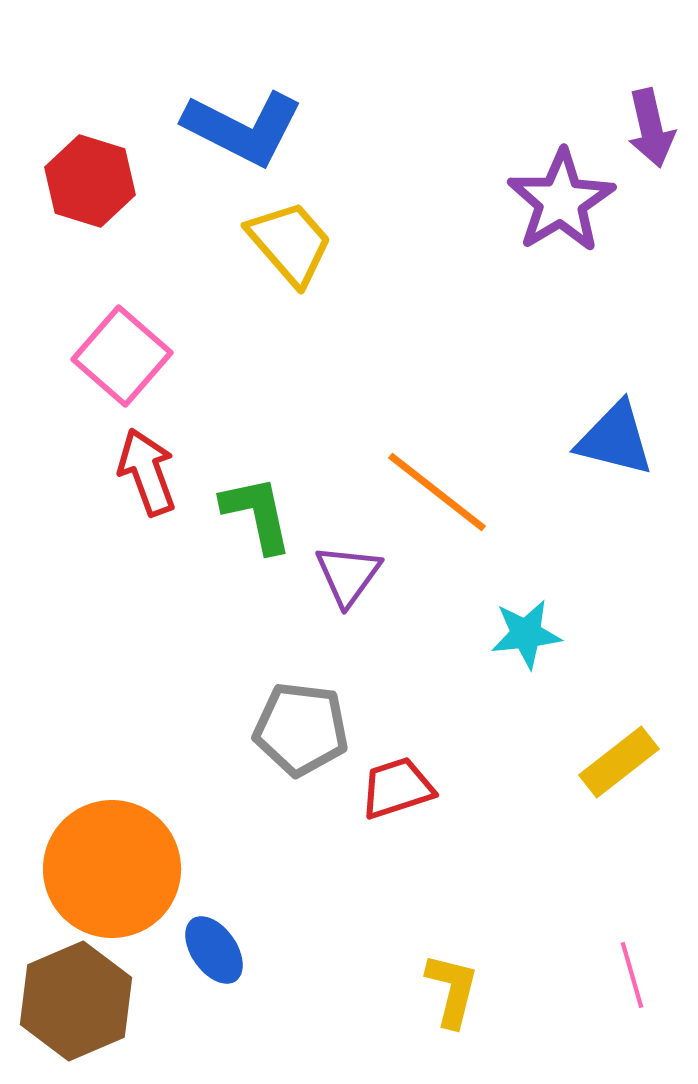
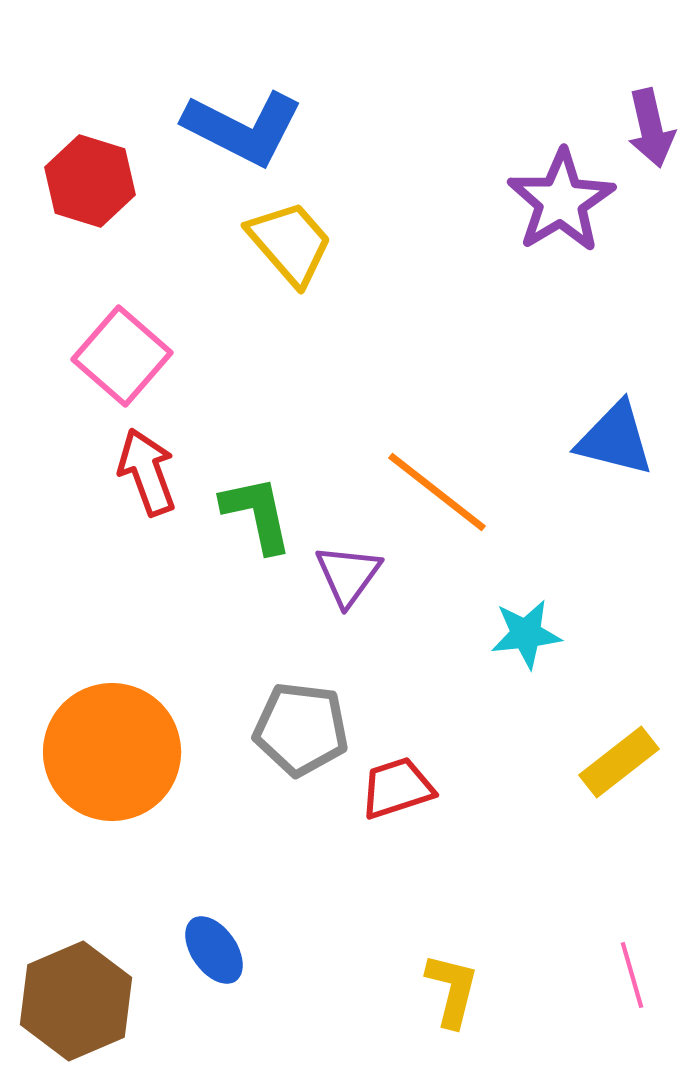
orange circle: moved 117 px up
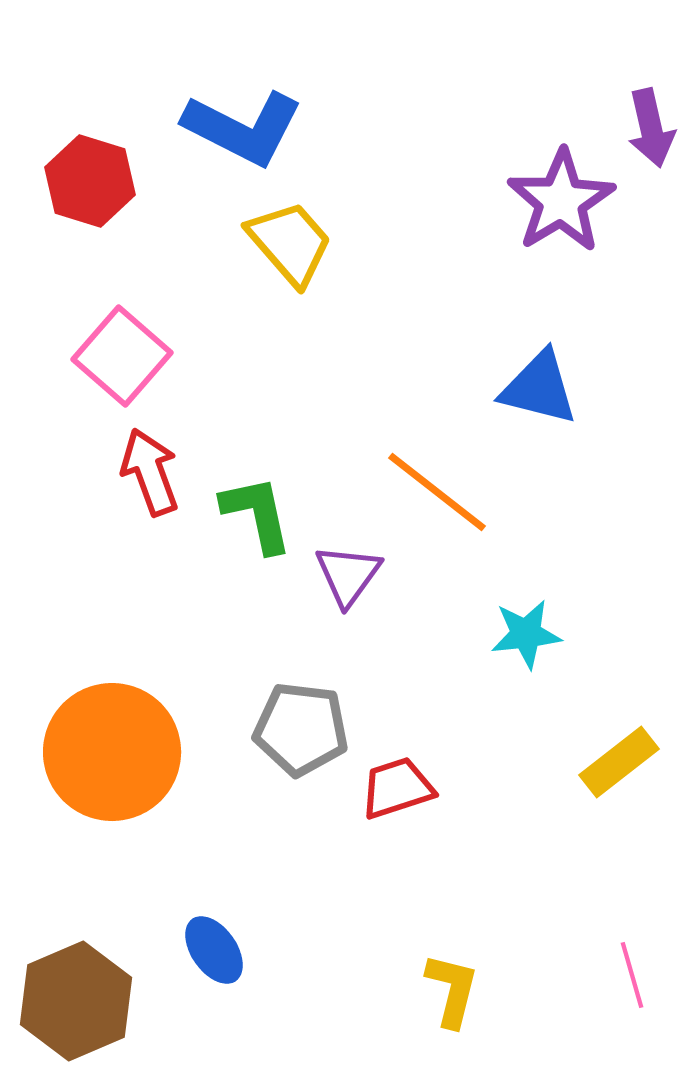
blue triangle: moved 76 px left, 51 px up
red arrow: moved 3 px right
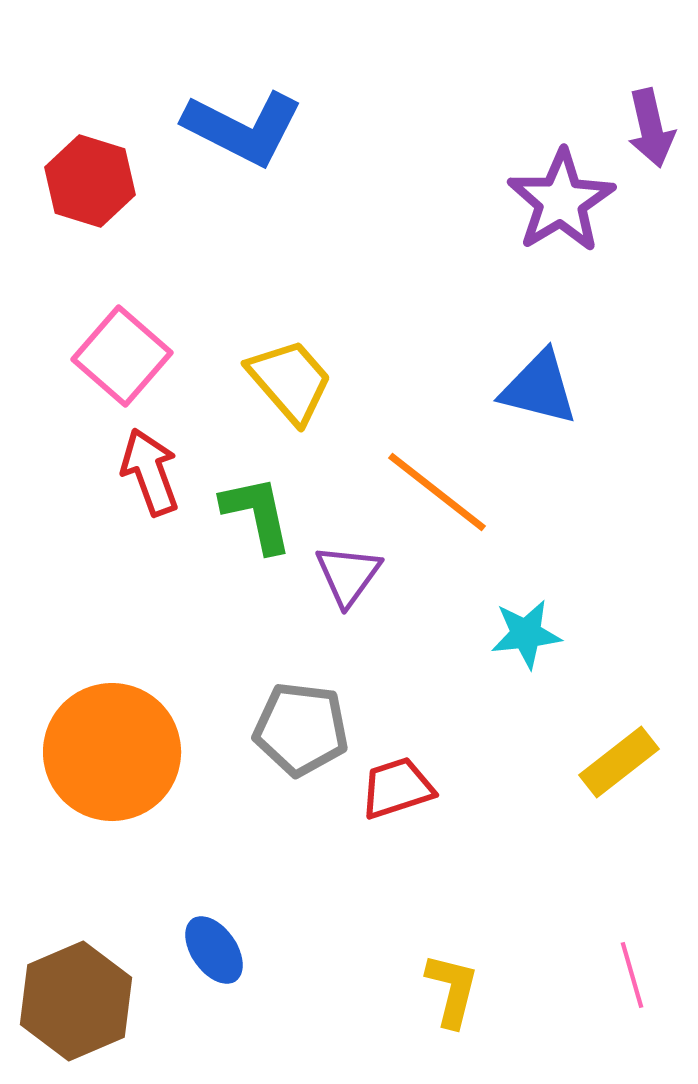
yellow trapezoid: moved 138 px down
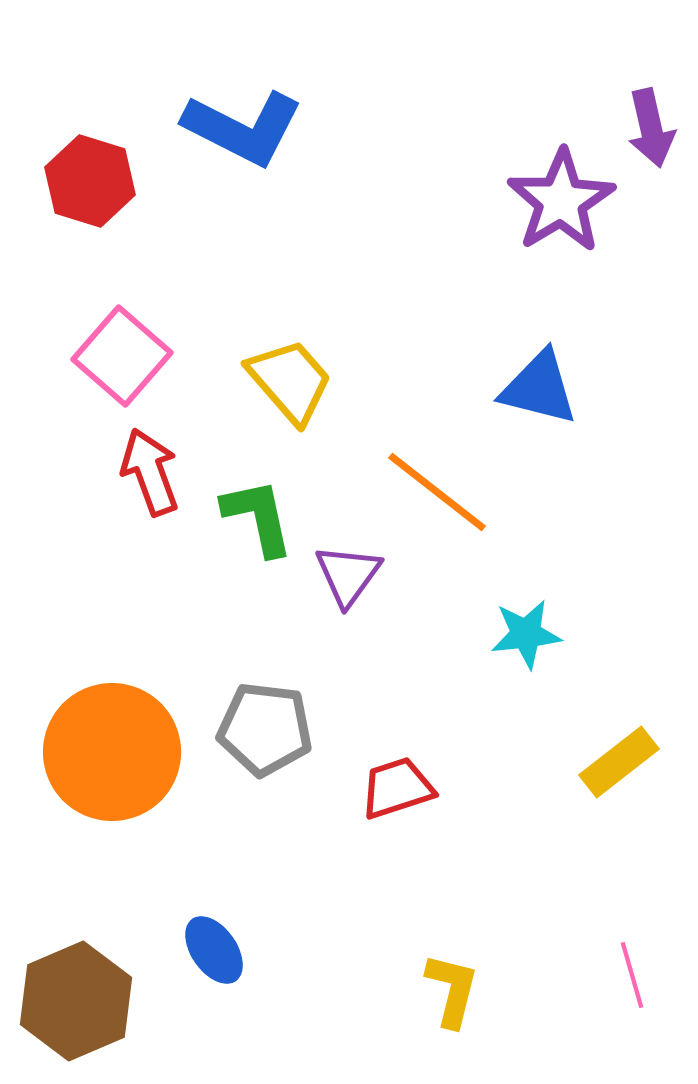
green L-shape: moved 1 px right, 3 px down
gray pentagon: moved 36 px left
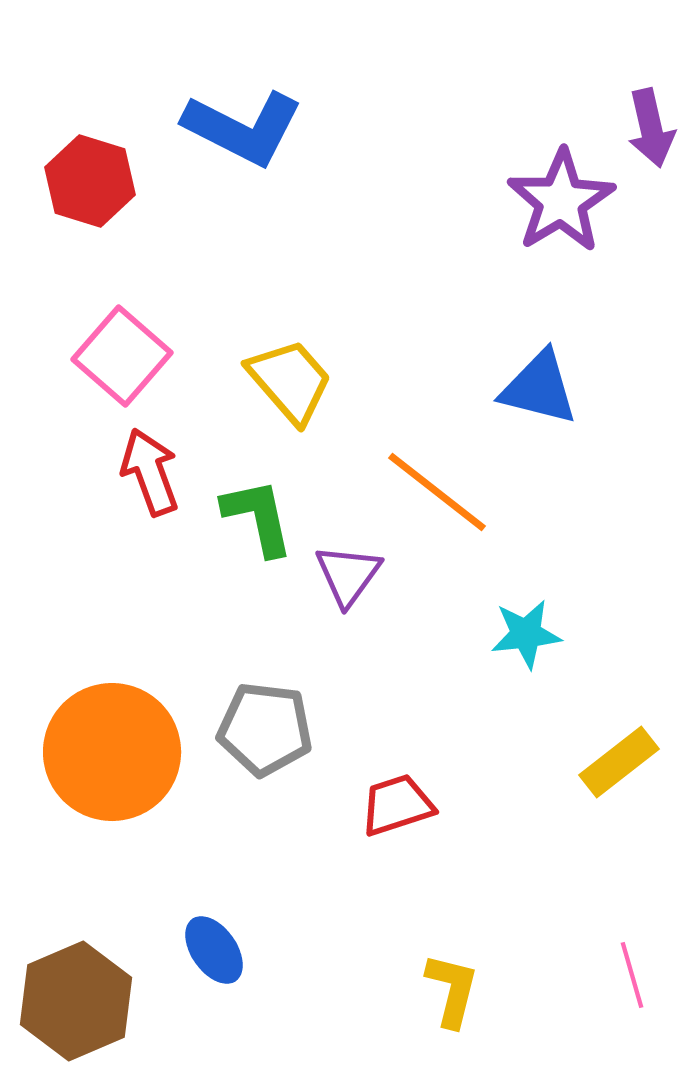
red trapezoid: moved 17 px down
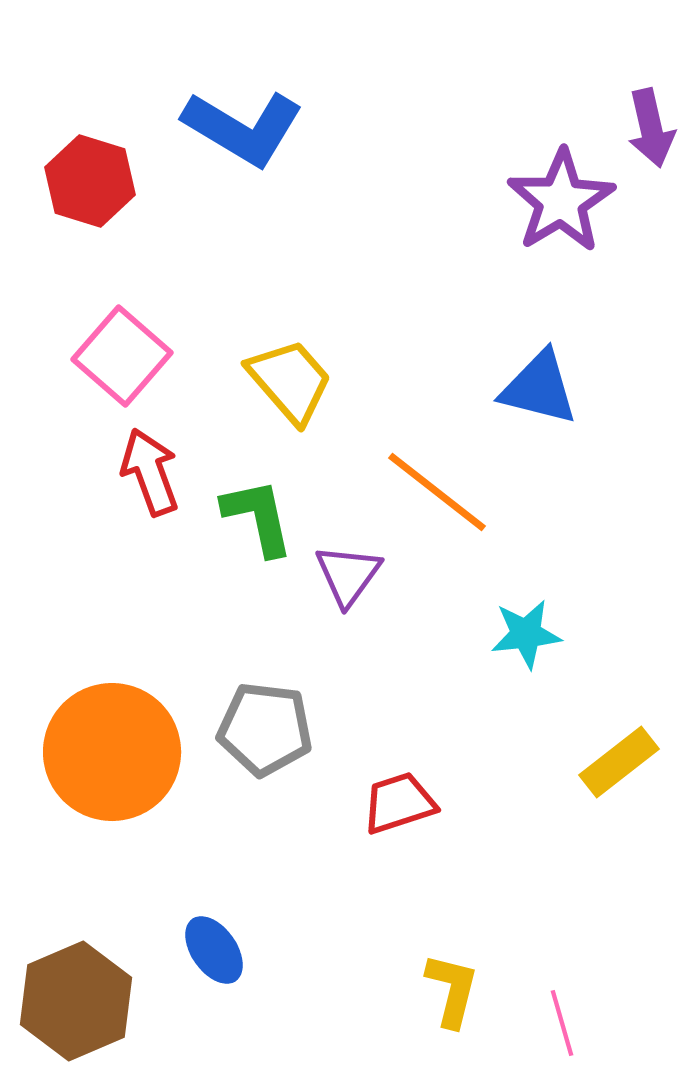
blue L-shape: rotated 4 degrees clockwise
red trapezoid: moved 2 px right, 2 px up
pink line: moved 70 px left, 48 px down
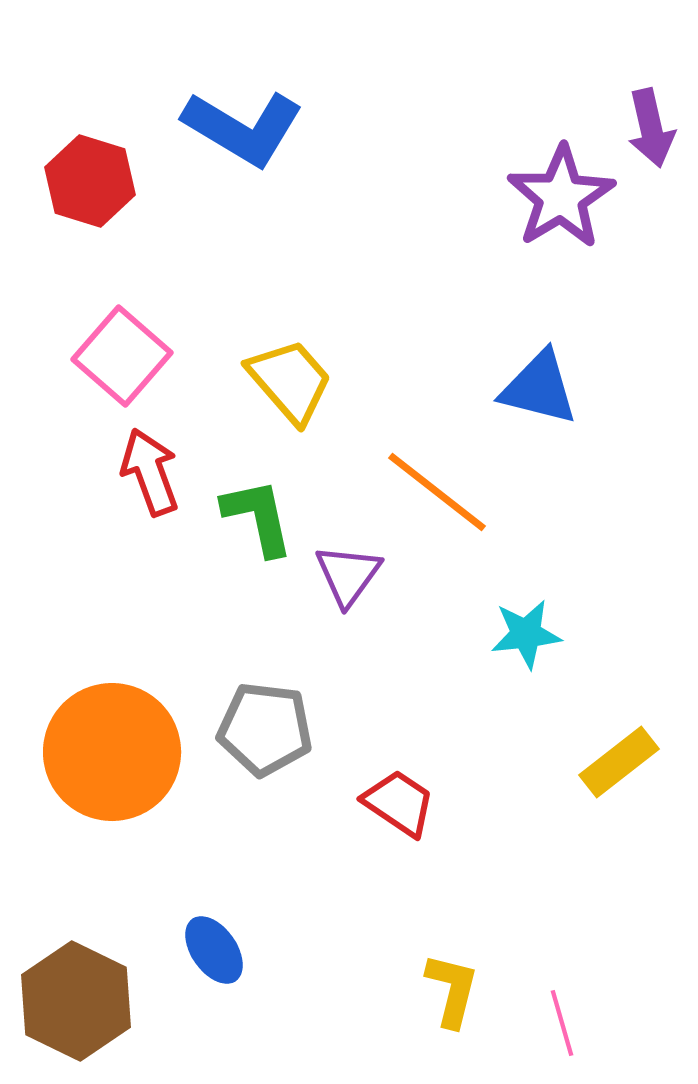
purple star: moved 4 px up
red trapezoid: rotated 52 degrees clockwise
brown hexagon: rotated 11 degrees counterclockwise
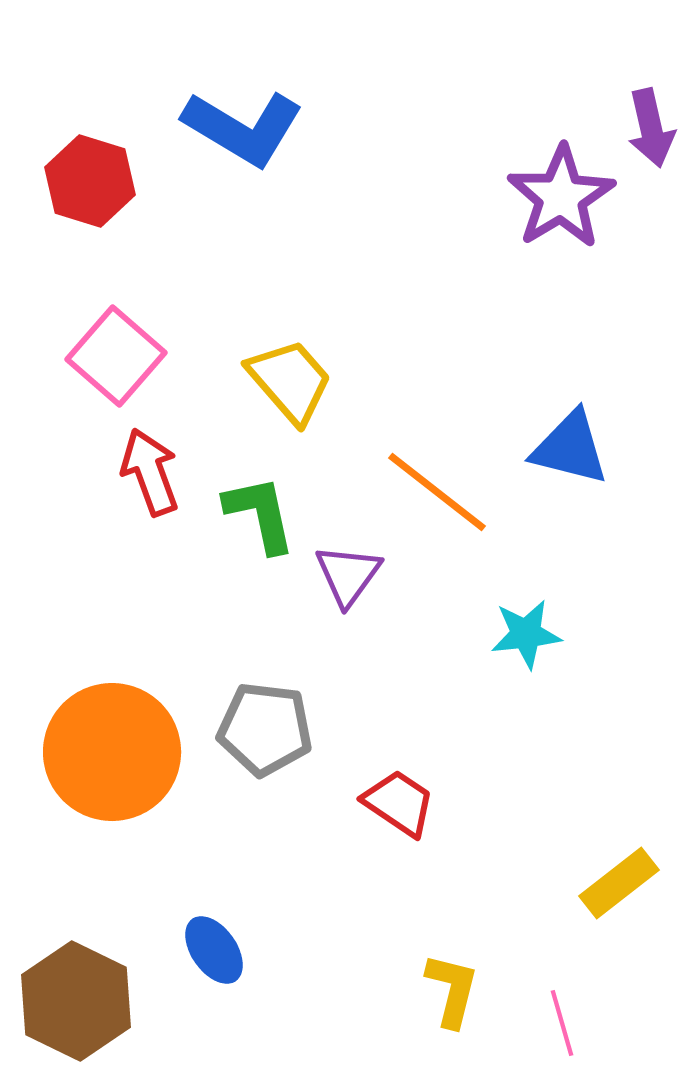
pink square: moved 6 px left
blue triangle: moved 31 px right, 60 px down
green L-shape: moved 2 px right, 3 px up
yellow rectangle: moved 121 px down
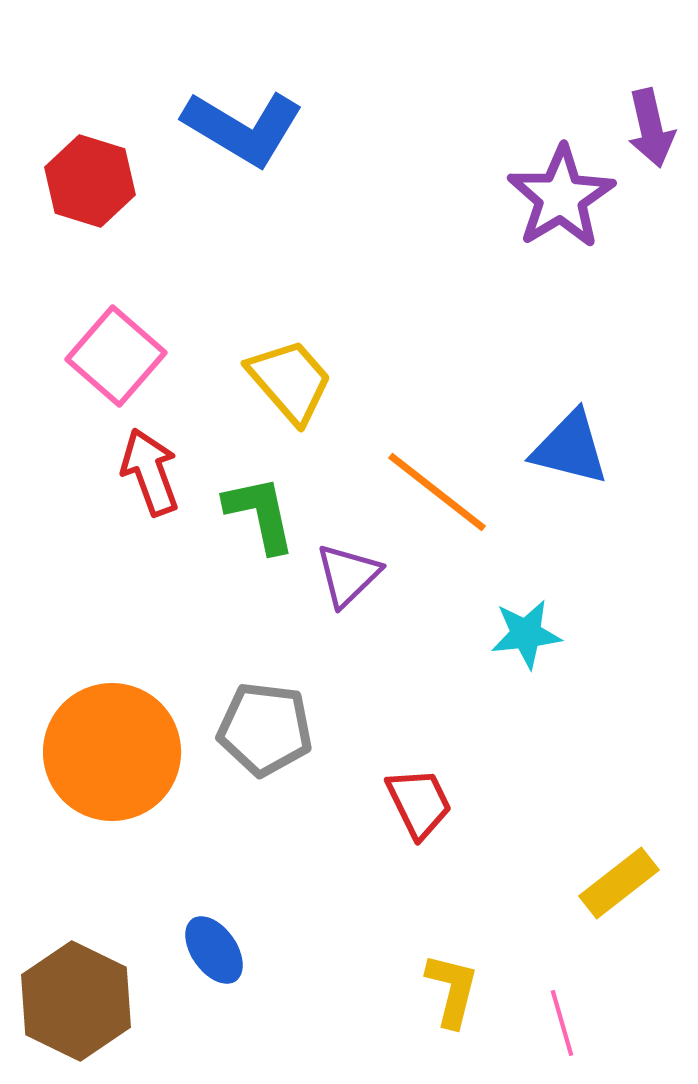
purple triangle: rotated 10 degrees clockwise
red trapezoid: moved 20 px right; rotated 30 degrees clockwise
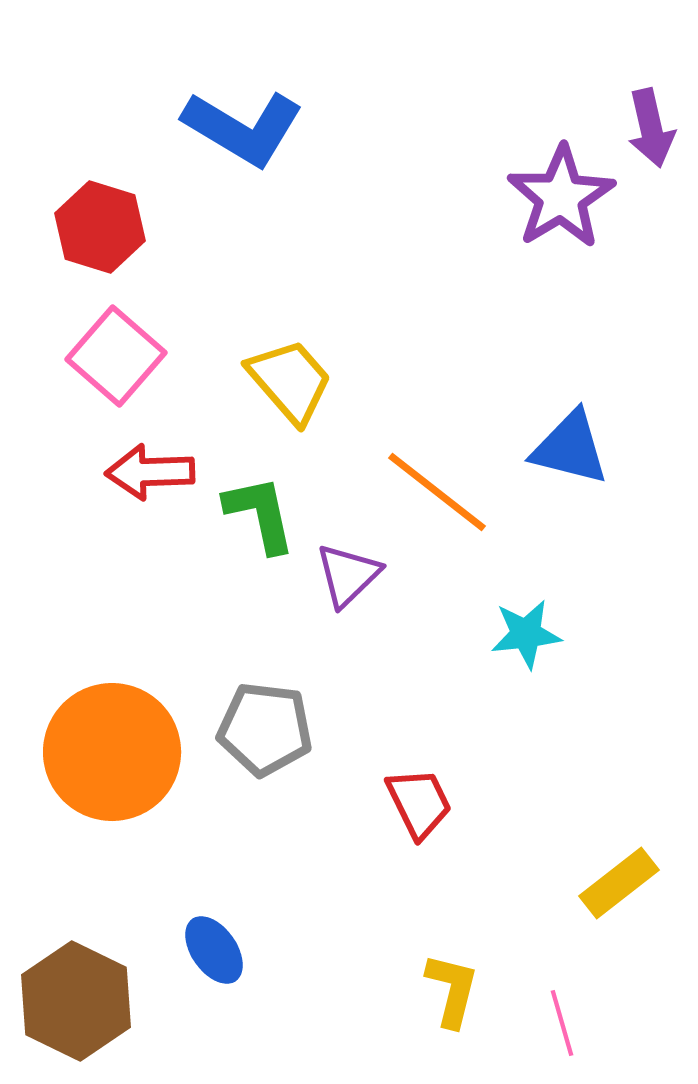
red hexagon: moved 10 px right, 46 px down
red arrow: rotated 72 degrees counterclockwise
